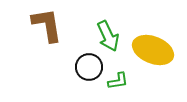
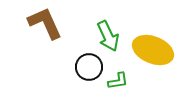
brown L-shape: moved 2 px left, 2 px up; rotated 15 degrees counterclockwise
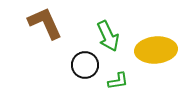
yellow ellipse: moved 3 px right; rotated 27 degrees counterclockwise
black circle: moved 4 px left, 2 px up
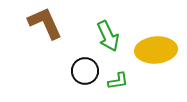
black circle: moved 6 px down
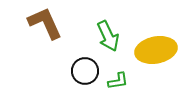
yellow ellipse: rotated 6 degrees counterclockwise
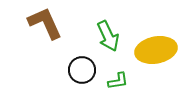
black circle: moved 3 px left, 1 px up
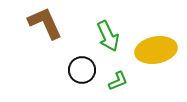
green L-shape: rotated 15 degrees counterclockwise
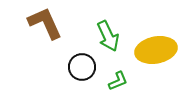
black circle: moved 3 px up
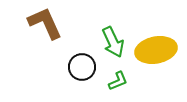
green arrow: moved 5 px right, 6 px down
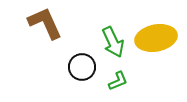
yellow ellipse: moved 12 px up
